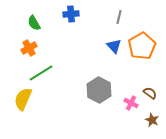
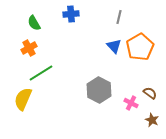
orange pentagon: moved 2 px left, 1 px down
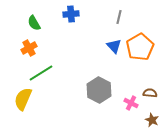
brown semicircle: rotated 32 degrees counterclockwise
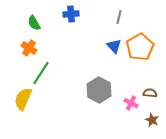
orange cross: rotated 28 degrees counterclockwise
green line: rotated 25 degrees counterclockwise
